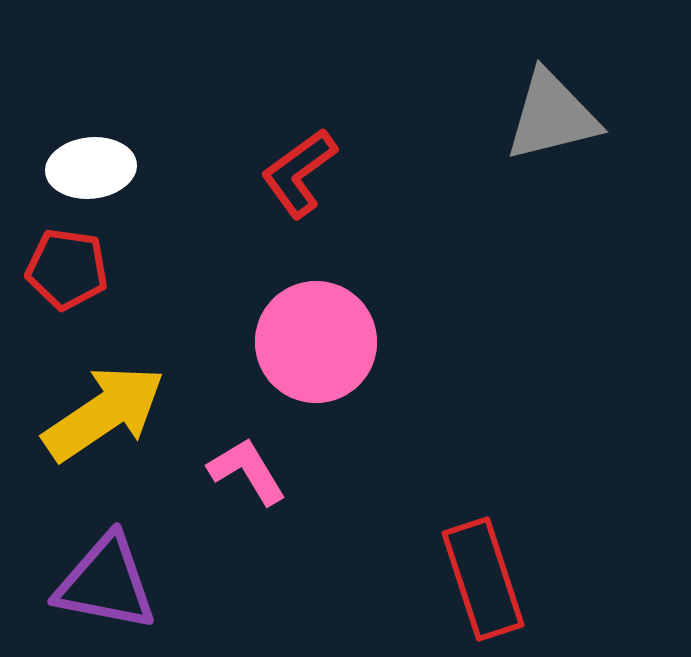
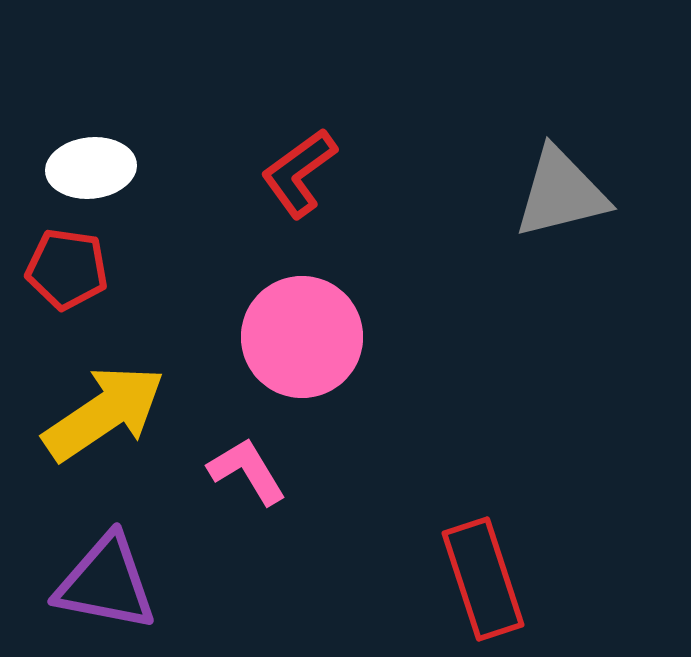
gray triangle: moved 9 px right, 77 px down
pink circle: moved 14 px left, 5 px up
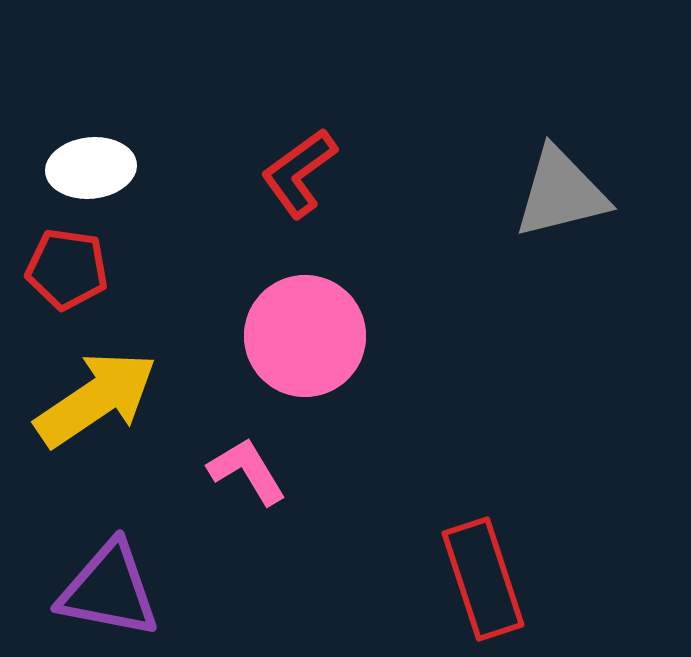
pink circle: moved 3 px right, 1 px up
yellow arrow: moved 8 px left, 14 px up
purple triangle: moved 3 px right, 7 px down
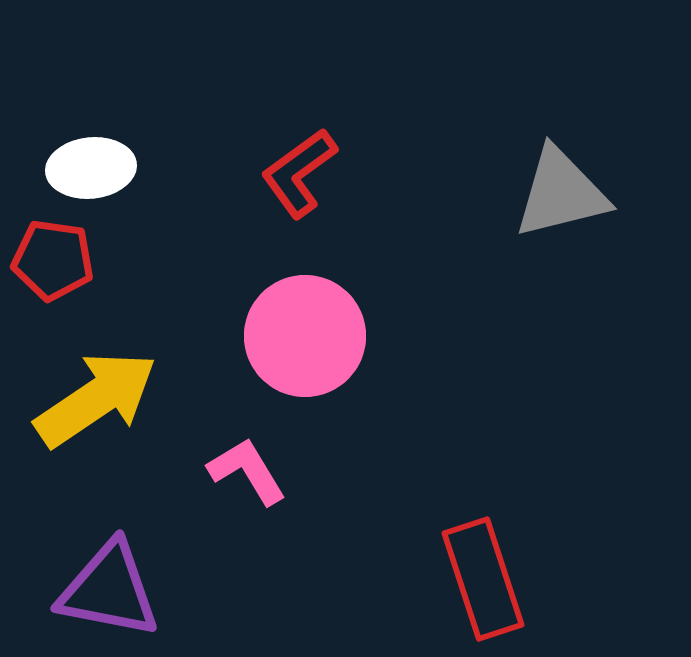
red pentagon: moved 14 px left, 9 px up
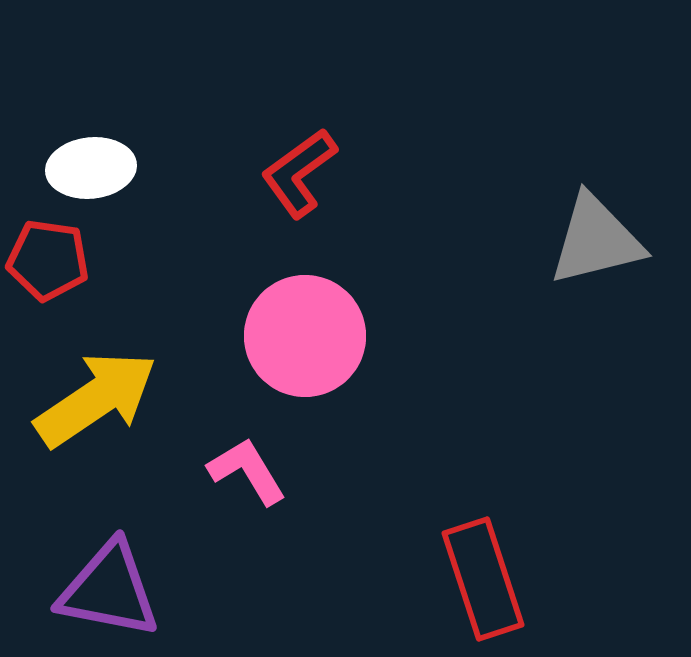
gray triangle: moved 35 px right, 47 px down
red pentagon: moved 5 px left
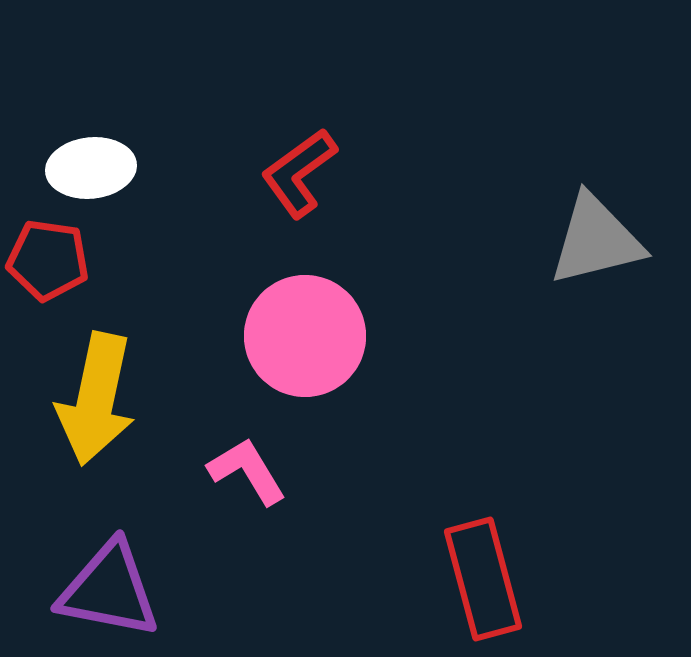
yellow arrow: rotated 136 degrees clockwise
red rectangle: rotated 3 degrees clockwise
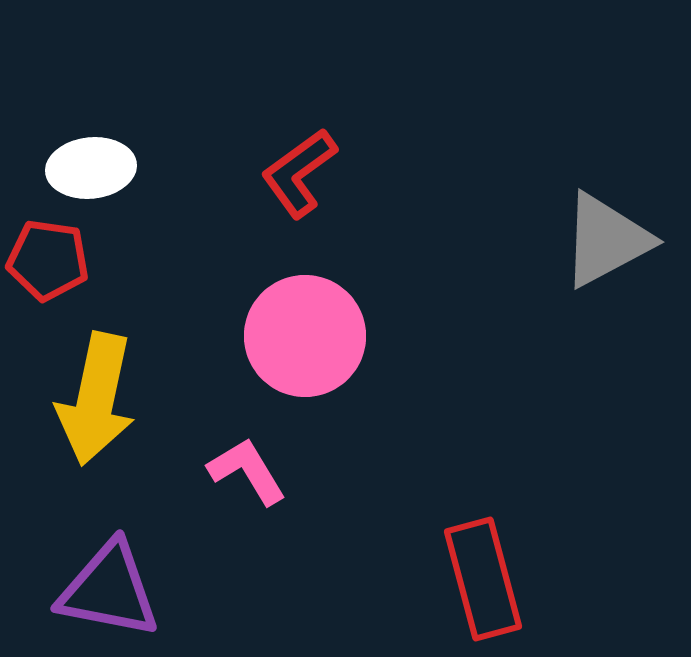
gray triangle: moved 10 px right; rotated 14 degrees counterclockwise
